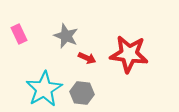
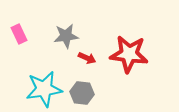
gray star: rotated 30 degrees counterclockwise
cyan star: rotated 21 degrees clockwise
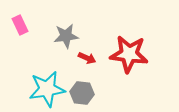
pink rectangle: moved 1 px right, 9 px up
cyan star: moved 3 px right
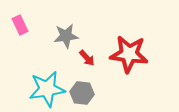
red arrow: rotated 24 degrees clockwise
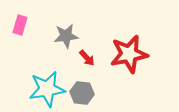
pink rectangle: rotated 42 degrees clockwise
red star: rotated 18 degrees counterclockwise
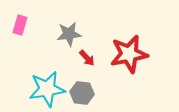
gray star: moved 3 px right, 2 px up
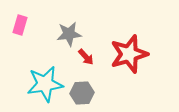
red star: rotated 6 degrees counterclockwise
red arrow: moved 1 px left, 1 px up
cyan star: moved 2 px left, 5 px up
gray hexagon: rotated 10 degrees counterclockwise
